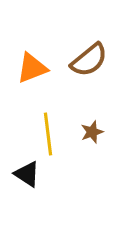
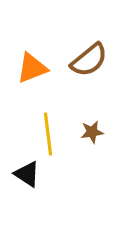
brown star: rotated 10 degrees clockwise
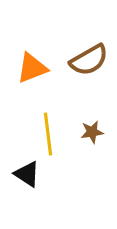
brown semicircle: rotated 9 degrees clockwise
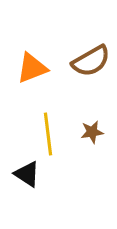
brown semicircle: moved 2 px right, 1 px down
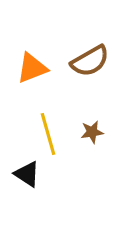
brown semicircle: moved 1 px left
yellow line: rotated 9 degrees counterclockwise
